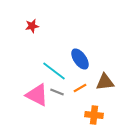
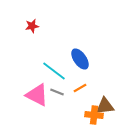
brown triangle: moved 24 px down
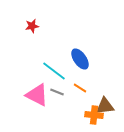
orange line: rotated 64 degrees clockwise
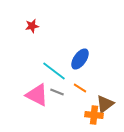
blue ellipse: rotated 70 degrees clockwise
brown triangle: moved 2 px up; rotated 30 degrees counterclockwise
